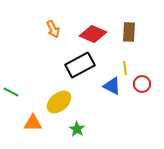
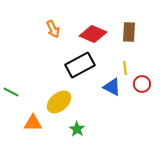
blue triangle: moved 1 px down
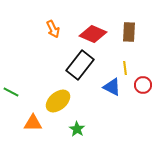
black rectangle: rotated 24 degrees counterclockwise
red circle: moved 1 px right, 1 px down
yellow ellipse: moved 1 px left, 1 px up
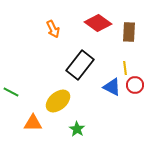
red diamond: moved 5 px right, 11 px up; rotated 12 degrees clockwise
red circle: moved 8 px left
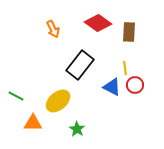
green line: moved 5 px right, 4 px down
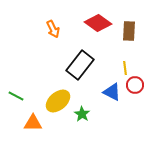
brown rectangle: moved 1 px up
blue triangle: moved 5 px down
green star: moved 5 px right, 15 px up
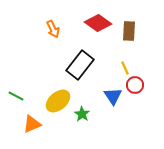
yellow line: rotated 16 degrees counterclockwise
blue triangle: moved 1 px right, 4 px down; rotated 30 degrees clockwise
orange triangle: moved 1 px left, 1 px down; rotated 24 degrees counterclockwise
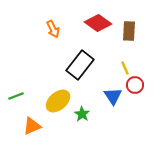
green line: rotated 49 degrees counterclockwise
orange triangle: moved 2 px down
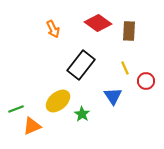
black rectangle: moved 1 px right
red circle: moved 11 px right, 4 px up
green line: moved 13 px down
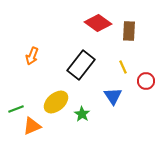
orange arrow: moved 21 px left, 27 px down; rotated 48 degrees clockwise
yellow line: moved 2 px left, 1 px up
yellow ellipse: moved 2 px left, 1 px down
